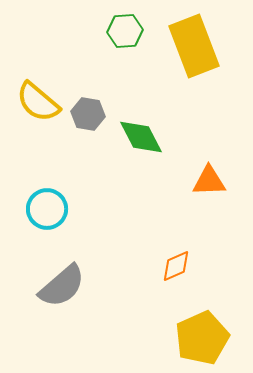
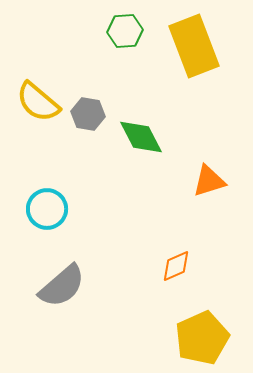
orange triangle: rotated 15 degrees counterclockwise
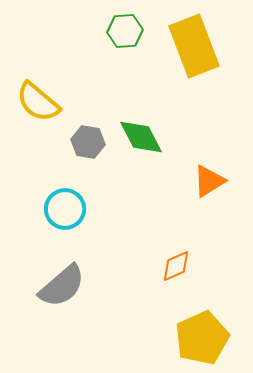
gray hexagon: moved 28 px down
orange triangle: rotated 15 degrees counterclockwise
cyan circle: moved 18 px right
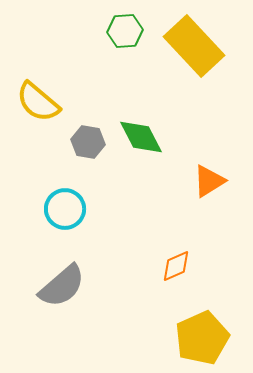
yellow rectangle: rotated 22 degrees counterclockwise
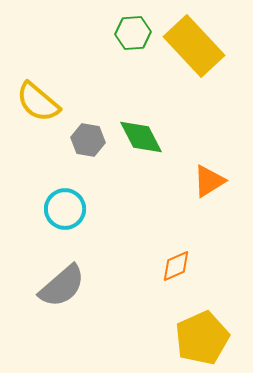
green hexagon: moved 8 px right, 2 px down
gray hexagon: moved 2 px up
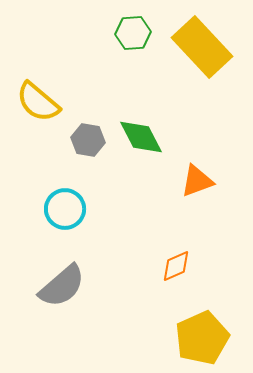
yellow rectangle: moved 8 px right, 1 px down
orange triangle: moved 12 px left; rotated 12 degrees clockwise
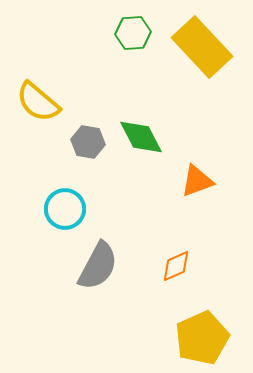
gray hexagon: moved 2 px down
gray semicircle: moved 36 px right, 20 px up; rotated 21 degrees counterclockwise
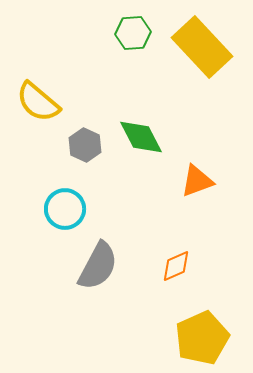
gray hexagon: moved 3 px left, 3 px down; rotated 16 degrees clockwise
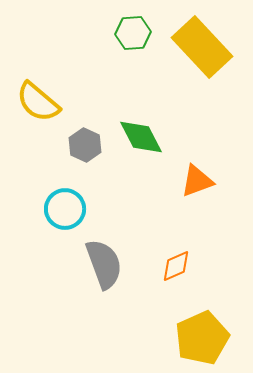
gray semicircle: moved 6 px right, 2 px up; rotated 48 degrees counterclockwise
